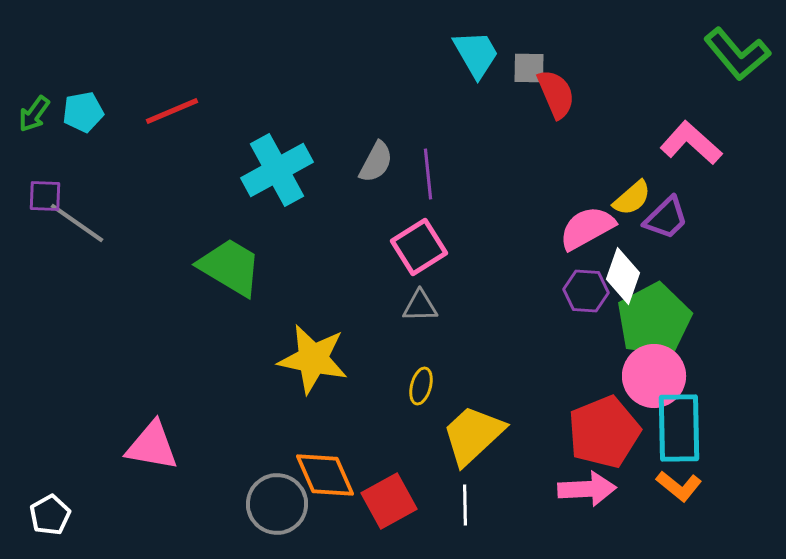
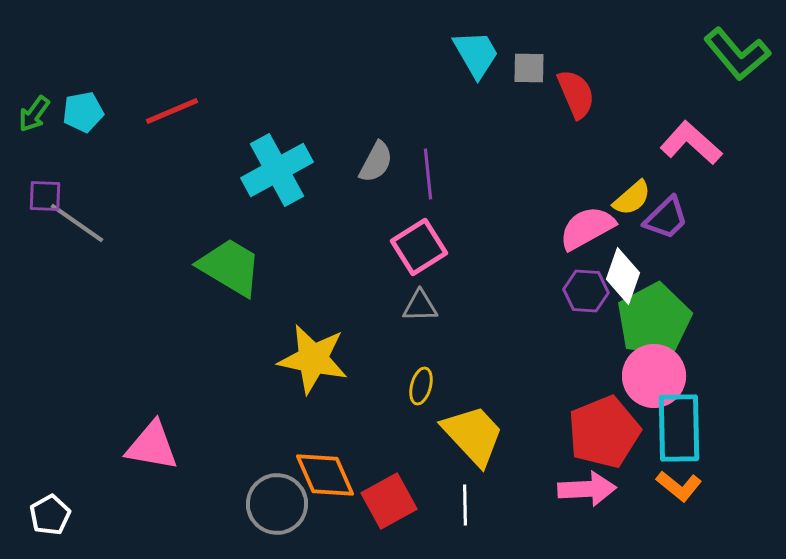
red semicircle: moved 20 px right
yellow trapezoid: rotated 90 degrees clockwise
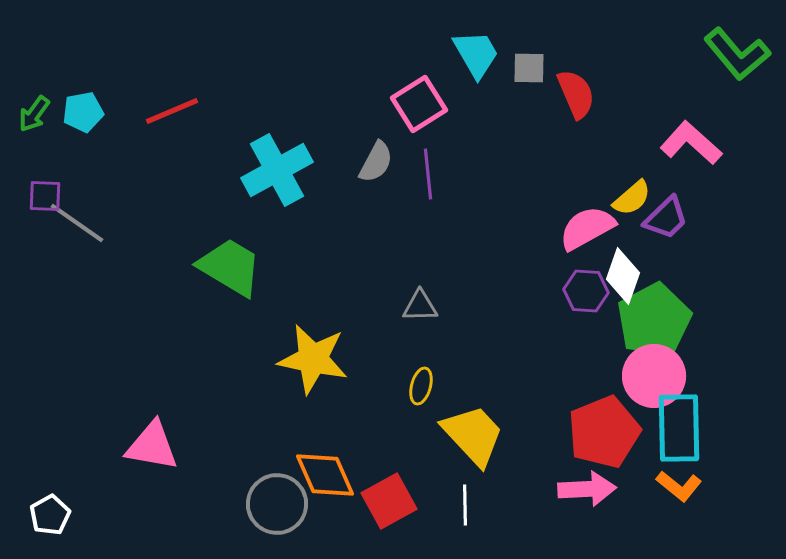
pink square: moved 143 px up
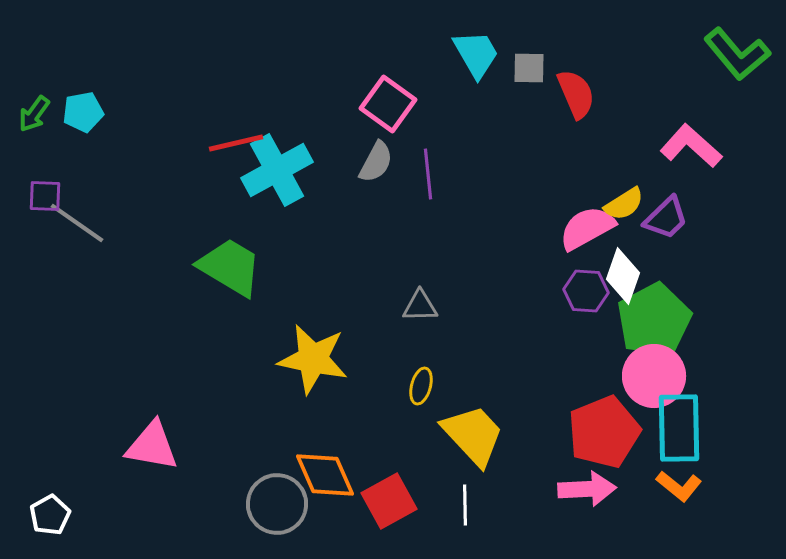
pink square: moved 31 px left; rotated 22 degrees counterclockwise
red line: moved 64 px right, 32 px down; rotated 10 degrees clockwise
pink L-shape: moved 3 px down
yellow semicircle: moved 8 px left, 6 px down; rotated 9 degrees clockwise
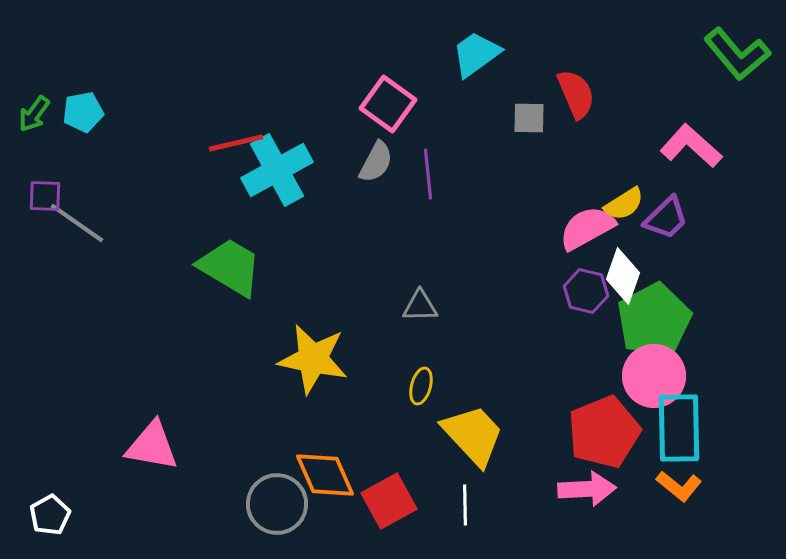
cyan trapezoid: rotated 96 degrees counterclockwise
gray square: moved 50 px down
purple hexagon: rotated 9 degrees clockwise
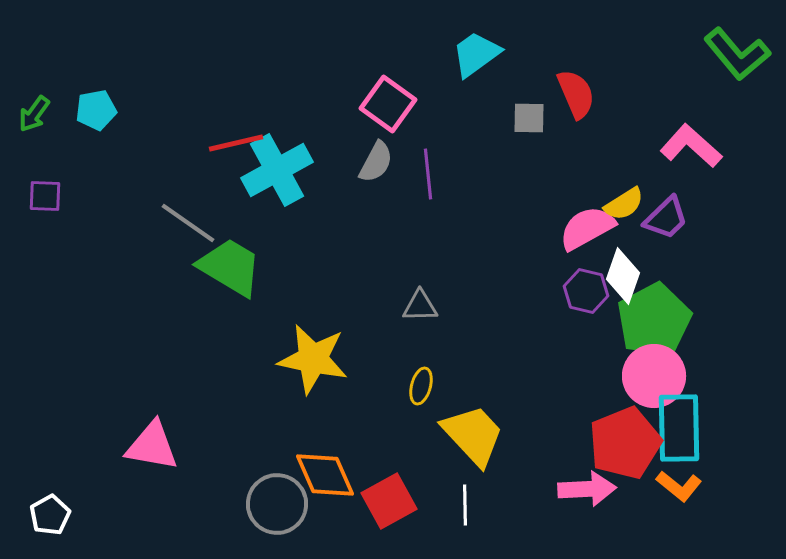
cyan pentagon: moved 13 px right, 2 px up
gray line: moved 111 px right
red pentagon: moved 21 px right, 11 px down
